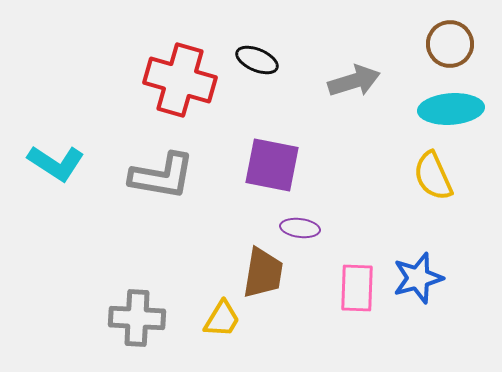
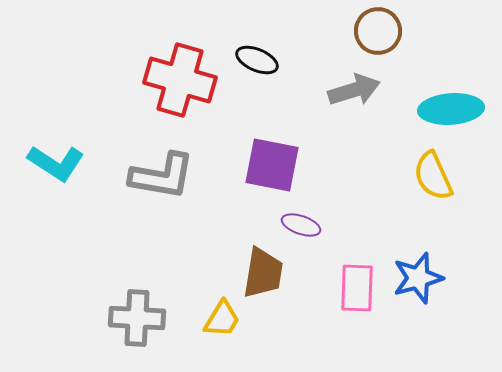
brown circle: moved 72 px left, 13 px up
gray arrow: moved 9 px down
purple ellipse: moved 1 px right, 3 px up; rotated 12 degrees clockwise
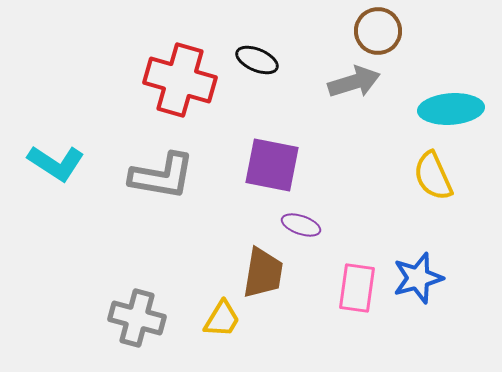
gray arrow: moved 8 px up
pink rectangle: rotated 6 degrees clockwise
gray cross: rotated 12 degrees clockwise
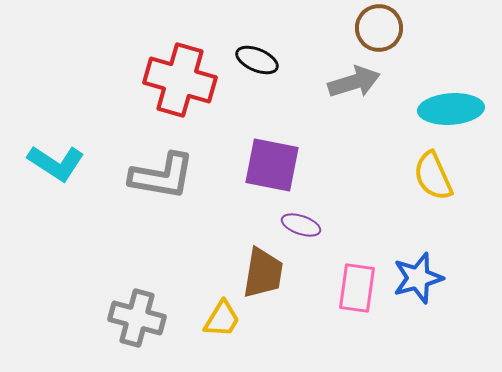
brown circle: moved 1 px right, 3 px up
